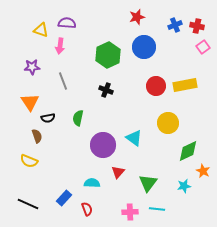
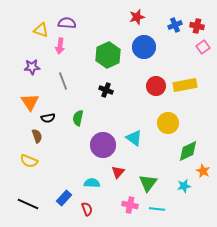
pink cross: moved 7 px up; rotated 14 degrees clockwise
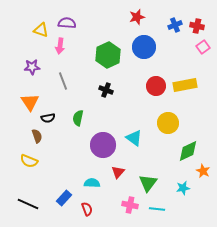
cyan star: moved 1 px left, 2 px down
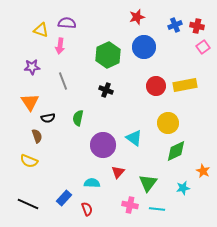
green diamond: moved 12 px left
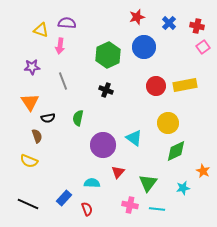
blue cross: moved 6 px left, 2 px up; rotated 24 degrees counterclockwise
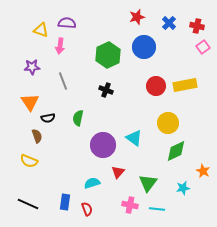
cyan semicircle: rotated 21 degrees counterclockwise
blue rectangle: moved 1 px right, 4 px down; rotated 35 degrees counterclockwise
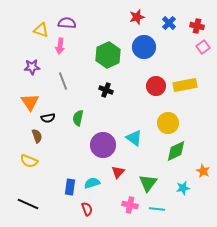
blue rectangle: moved 5 px right, 15 px up
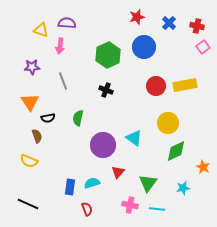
orange star: moved 4 px up
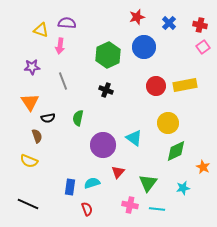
red cross: moved 3 px right, 1 px up
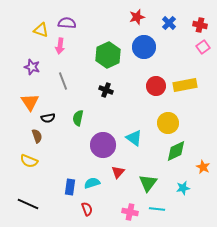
purple star: rotated 21 degrees clockwise
pink cross: moved 7 px down
